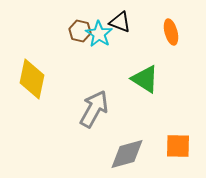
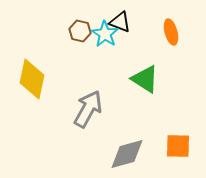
cyan star: moved 6 px right
gray arrow: moved 6 px left
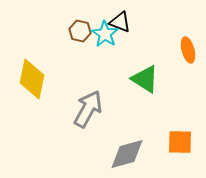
orange ellipse: moved 17 px right, 18 px down
orange square: moved 2 px right, 4 px up
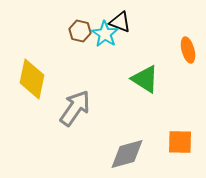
gray arrow: moved 13 px left, 1 px up; rotated 6 degrees clockwise
